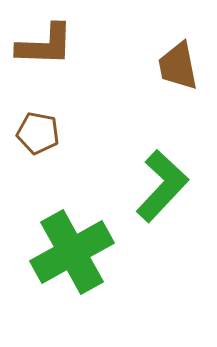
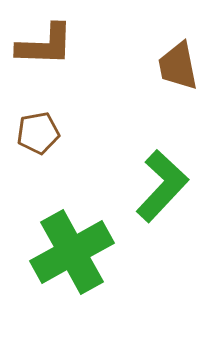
brown pentagon: rotated 21 degrees counterclockwise
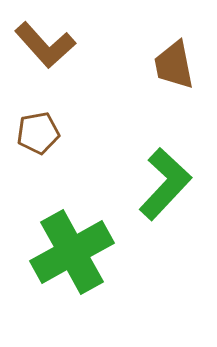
brown L-shape: rotated 46 degrees clockwise
brown trapezoid: moved 4 px left, 1 px up
green L-shape: moved 3 px right, 2 px up
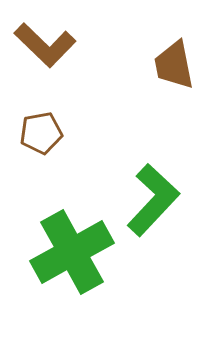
brown L-shape: rotated 4 degrees counterclockwise
brown pentagon: moved 3 px right
green L-shape: moved 12 px left, 16 px down
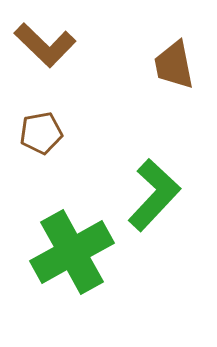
green L-shape: moved 1 px right, 5 px up
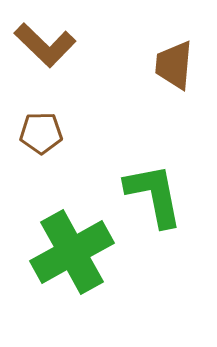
brown trapezoid: rotated 16 degrees clockwise
brown pentagon: rotated 9 degrees clockwise
green L-shape: rotated 54 degrees counterclockwise
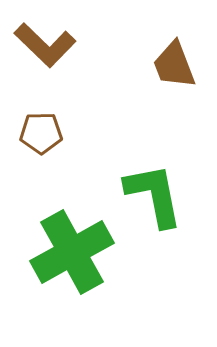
brown trapezoid: rotated 26 degrees counterclockwise
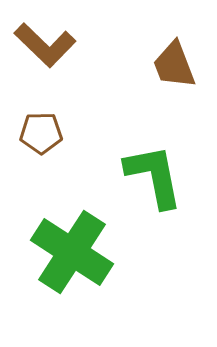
green L-shape: moved 19 px up
green cross: rotated 28 degrees counterclockwise
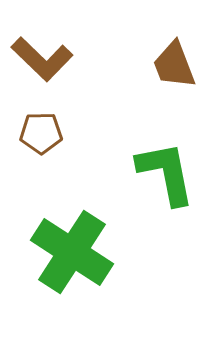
brown L-shape: moved 3 px left, 14 px down
green L-shape: moved 12 px right, 3 px up
